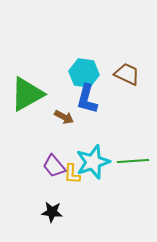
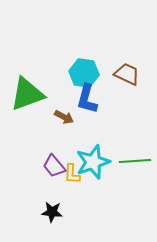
green triangle: rotated 9 degrees clockwise
green line: moved 2 px right
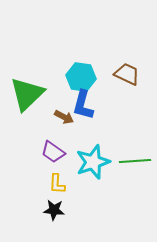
cyan hexagon: moved 3 px left, 4 px down
green triangle: rotated 24 degrees counterclockwise
blue L-shape: moved 4 px left, 6 px down
purple trapezoid: moved 1 px left, 14 px up; rotated 15 degrees counterclockwise
yellow L-shape: moved 15 px left, 10 px down
black star: moved 2 px right, 2 px up
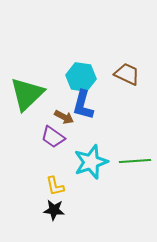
purple trapezoid: moved 15 px up
cyan star: moved 2 px left
yellow L-shape: moved 2 px left, 2 px down; rotated 15 degrees counterclockwise
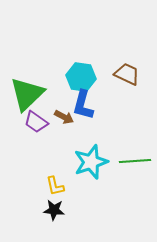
purple trapezoid: moved 17 px left, 15 px up
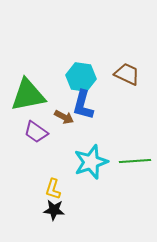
green triangle: moved 1 px right, 1 px down; rotated 33 degrees clockwise
purple trapezoid: moved 10 px down
yellow L-shape: moved 2 px left, 3 px down; rotated 30 degrees clockwise
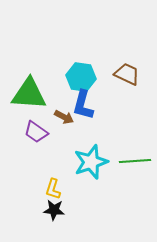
green triangle: moved 1 px right, 1 px up; rotated 15 degrees clockwise
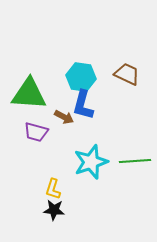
purple trapezoid: rotated 20 degrees counterclockwise
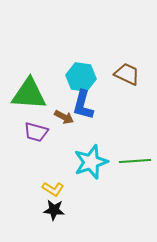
yellow L-shape: rotated 75 degrees counterclockwise
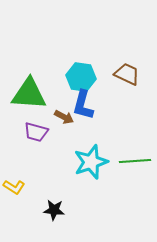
yellow L-shape: moved 39 px left, 2 px up
